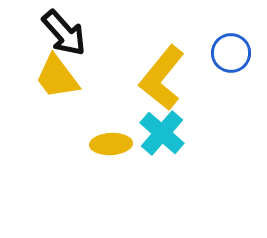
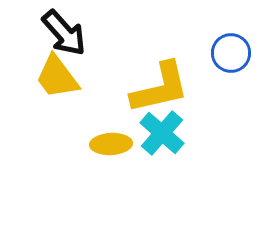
yellow L-shape: moved 2 px left, 10 px down; rotated 142 degrees counterclockwise
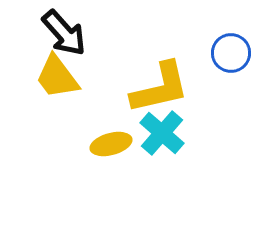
yellow ellipse: rotated 12 degrees counterclockwise
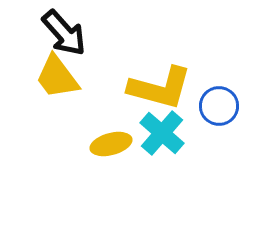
blue circle: moved 12 px left, 53 px down
yellow L-shape: rotated 28 degrees clockwise
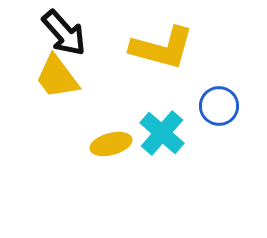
yellow L-shape: moved 2 px right, 40 px up
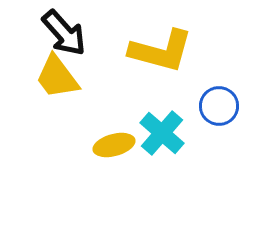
yellow L-shape: moved 1 px left, 3 px down
yellow ellipse: moved 3 px right, 1 px down
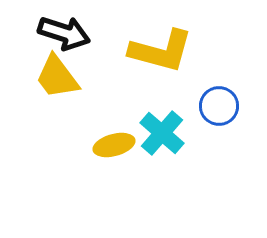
black arrow: rotated 30 degrees counterclockwise
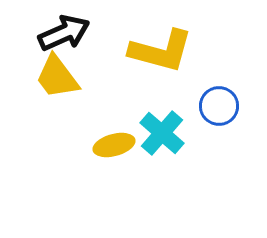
black arrow: rotated 42 degrees counterclockwise
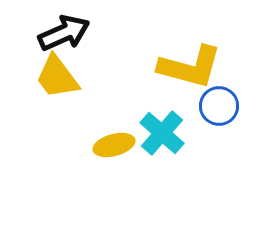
yellow L-shape: moved 29 px right, 16 px down
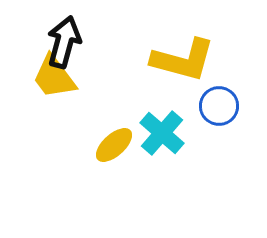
black arrow: moved 9 px down; rotated 51 degrees counterclockwise
yellow L-shape: moved 7 px left, 7 px up
yellow trapezoid: moved 3 px left
yellow ellipse: rotated 27 degrees counterclockwise
